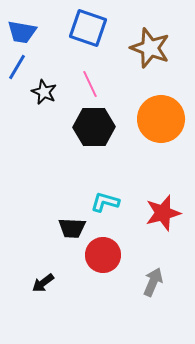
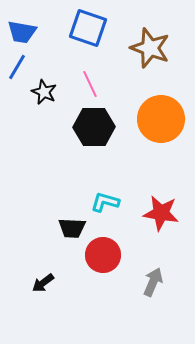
red star: moved 2 px left; rotated 24 degrees clockwise
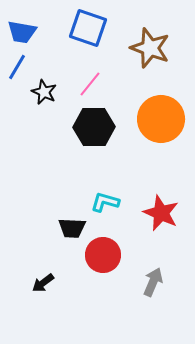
pink line: rotated 64 degrees clockwise
red star: rotated 15 degrees clockwise
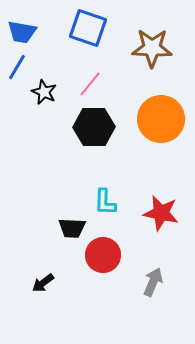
brown star: moved 2 px right; rotated 18 degrees counterclockwise
cyan L-shape: rotated 104 degrees counterclockwise
red star: rotated 12 degrees counterclockwise
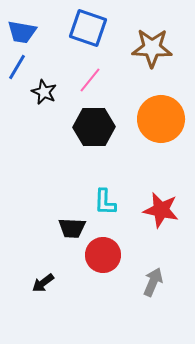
pink line: moved 4 px up
red star: moved 3 px up
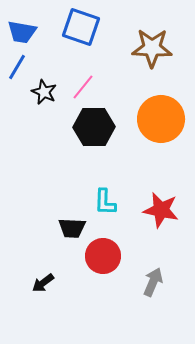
blue square: moved 7 px left, 1 px up
pink line: moved 7 px left, 7 px down
red circle: moved 1 px down
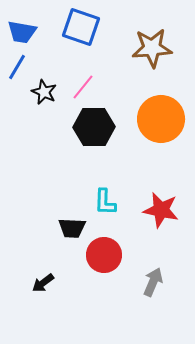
brown star: rotated 6 degrees counterclockwise
red circle: moved 1 px right, 1 px up
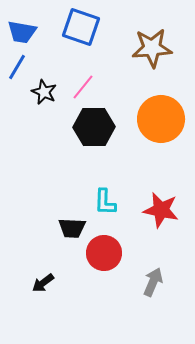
red circle: moved 2 px up
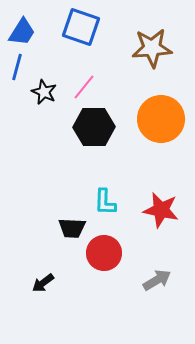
blue trapezoid: rotated 68 degrees counterclockwise
blue line: rotated 16 degrees counterclockwise
pink line: moved 1 px right
gray arrow: moved 4 px right, 2 px up; rotated 36 degrees clockwise
